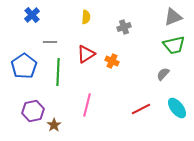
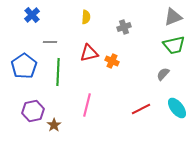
red triangle: moved 3 px right, 1 px up; rotated 18 degrees clockwise
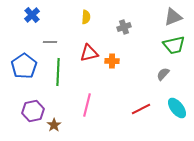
orange cross: rotated 24 degrees counterclockwise
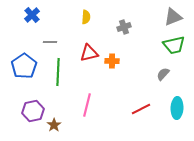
cyan ellipse: rotated 40 degrees clockwise
